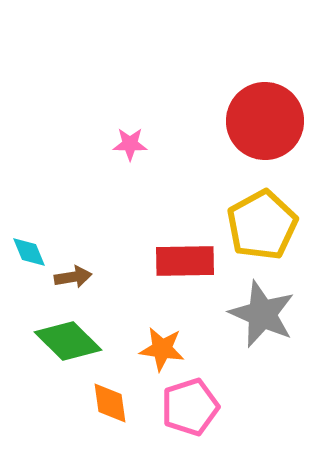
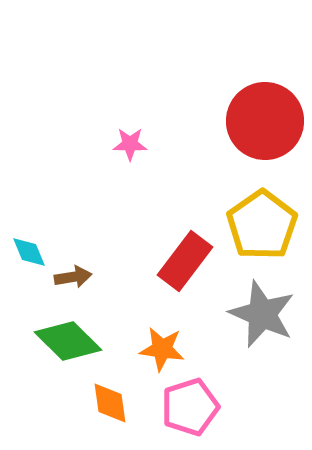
yellow pentagon: rotated 6 degrees counterclockwise
red rectangle: rotated 52 degrees counterclockwise
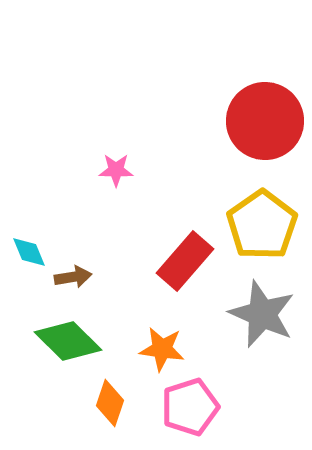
pink star: moved 14 px left, 26 px down
red rectangle: rotated 4 degrees clockwise
orange diamond: rotated 27 degrees clockwise
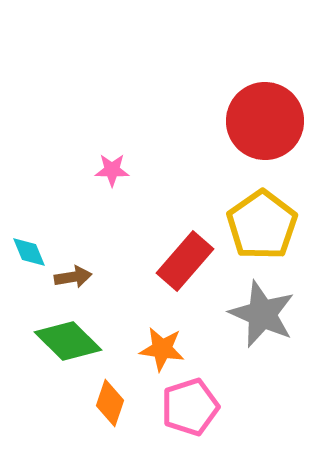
pink star: moved 4 px left
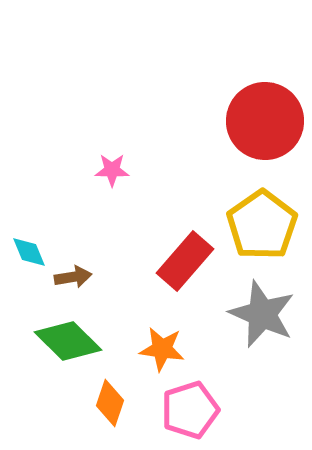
pink pentagon: moved 3 px down
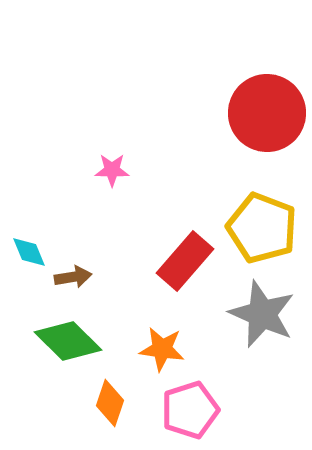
red circle: moved 2 px right, 8 px up
yellow pentagon: moved 3 px down; rotated 16 degrees counterclockwise
